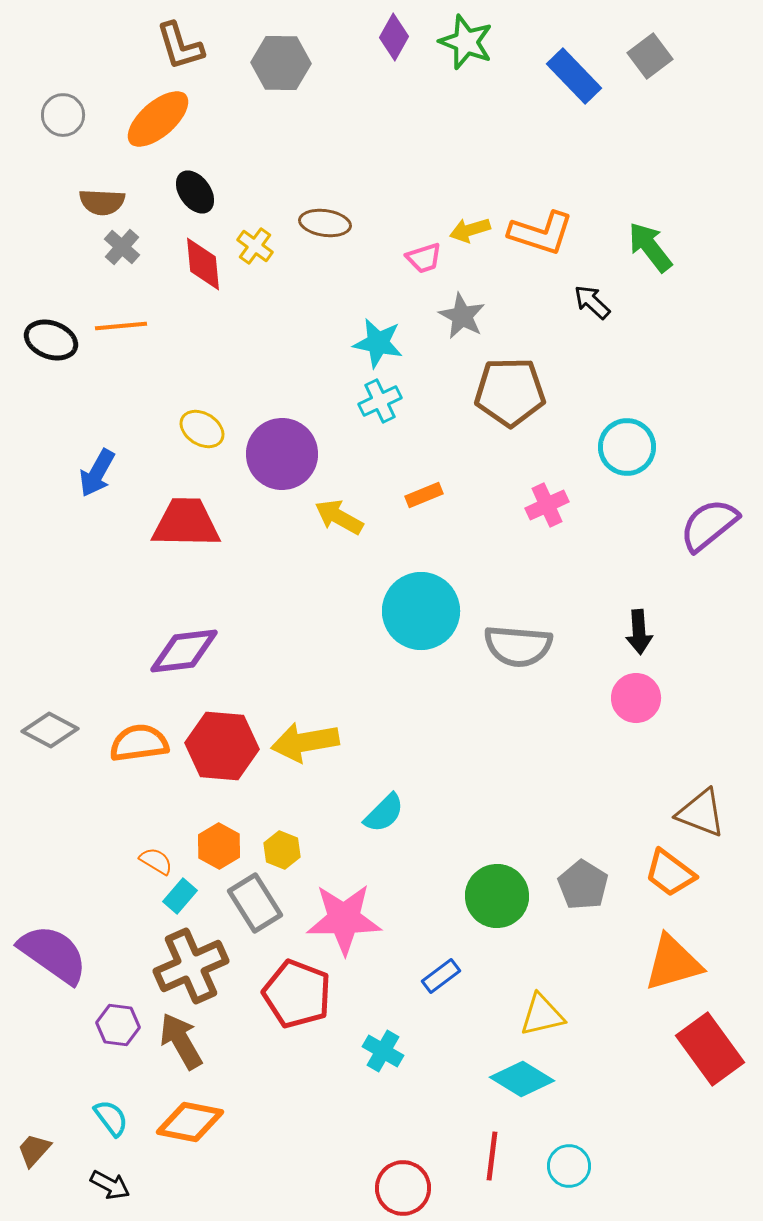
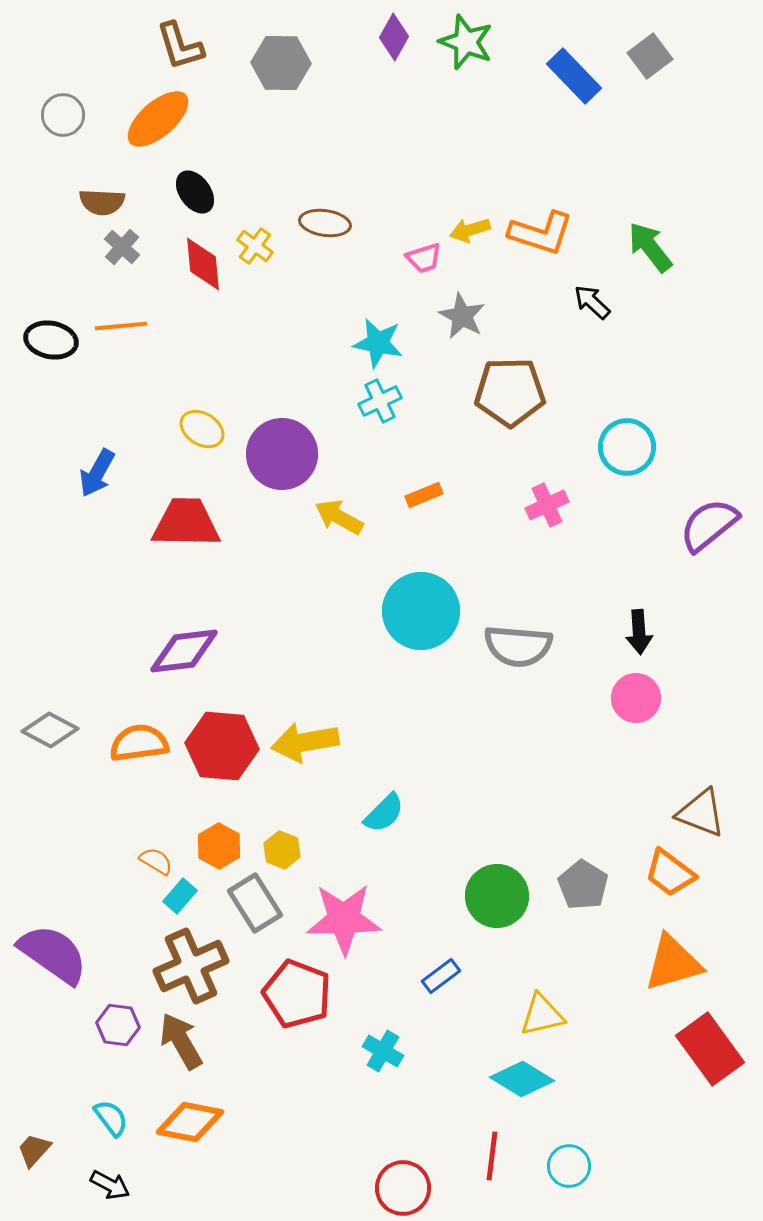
black ellipse at (51, 340): rotated 9 degrees counterclockwise
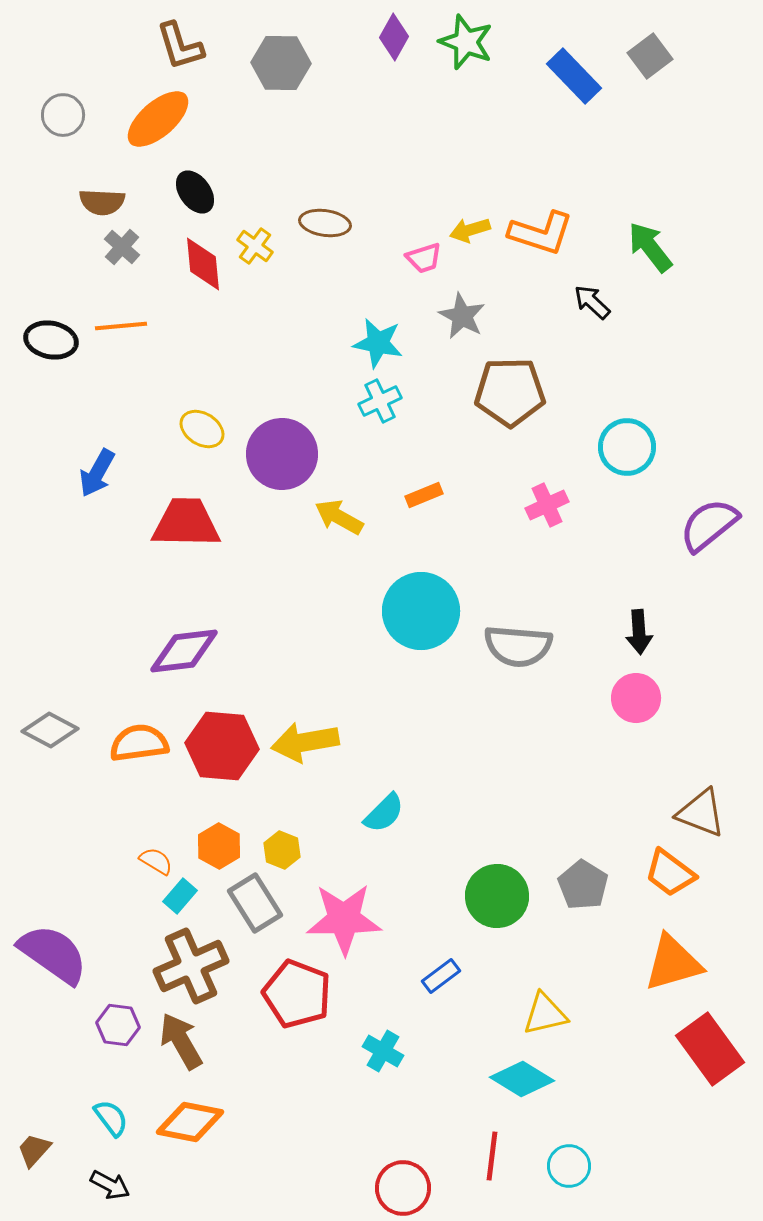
yellow triangle at (542, 1015): moved 3 px right, 1 px up
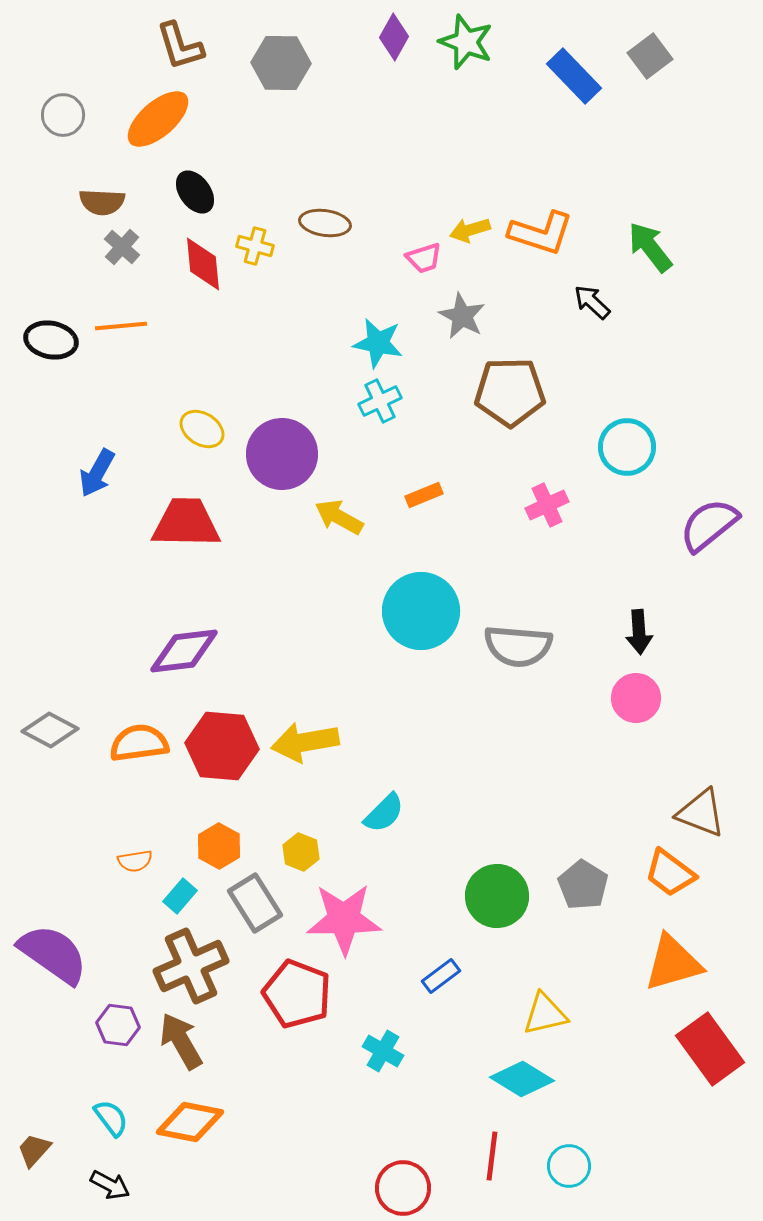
yellow cross at (255, 246): rotated 21 degrees counterclockwise
yellow hexagon at (282, 850): moved 19 px right, 2 px down
orange semicircle at (156, 861): moved 21 px left; rotated 140 degrees clockwise
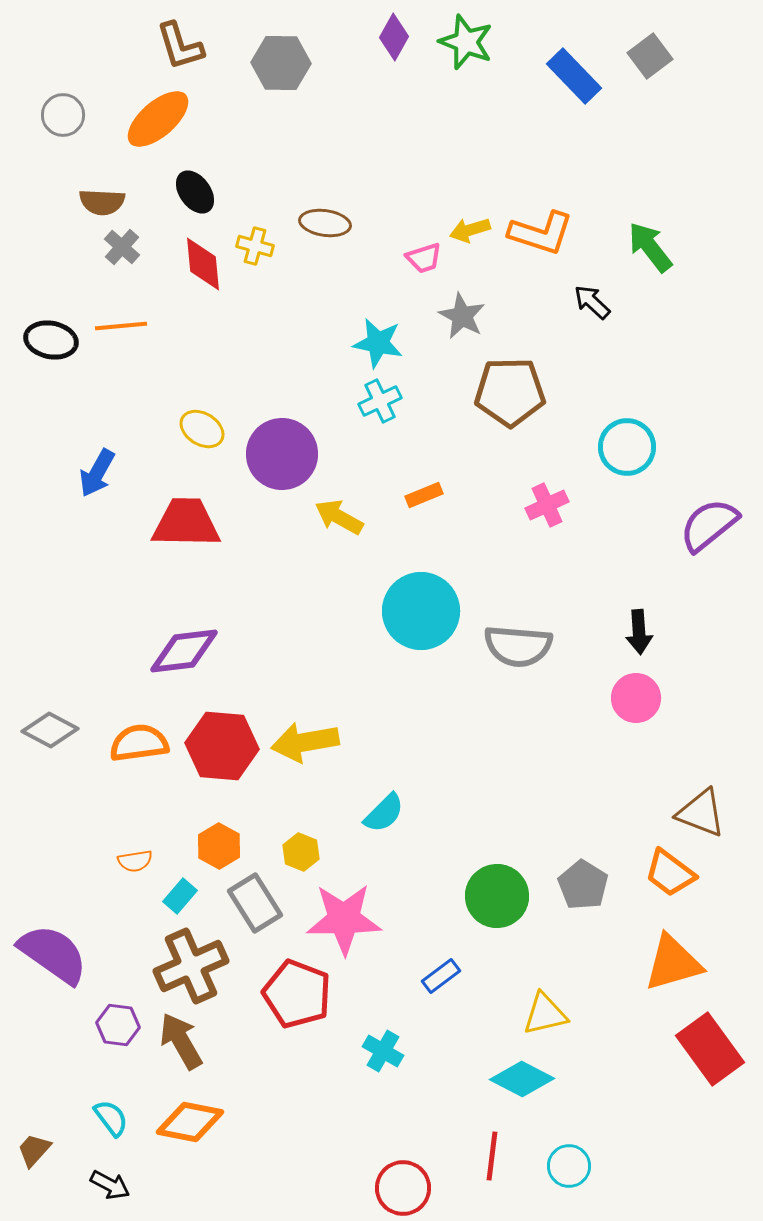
cyan diamond at (522, 1079): rotated 4 degrees counterclockwise
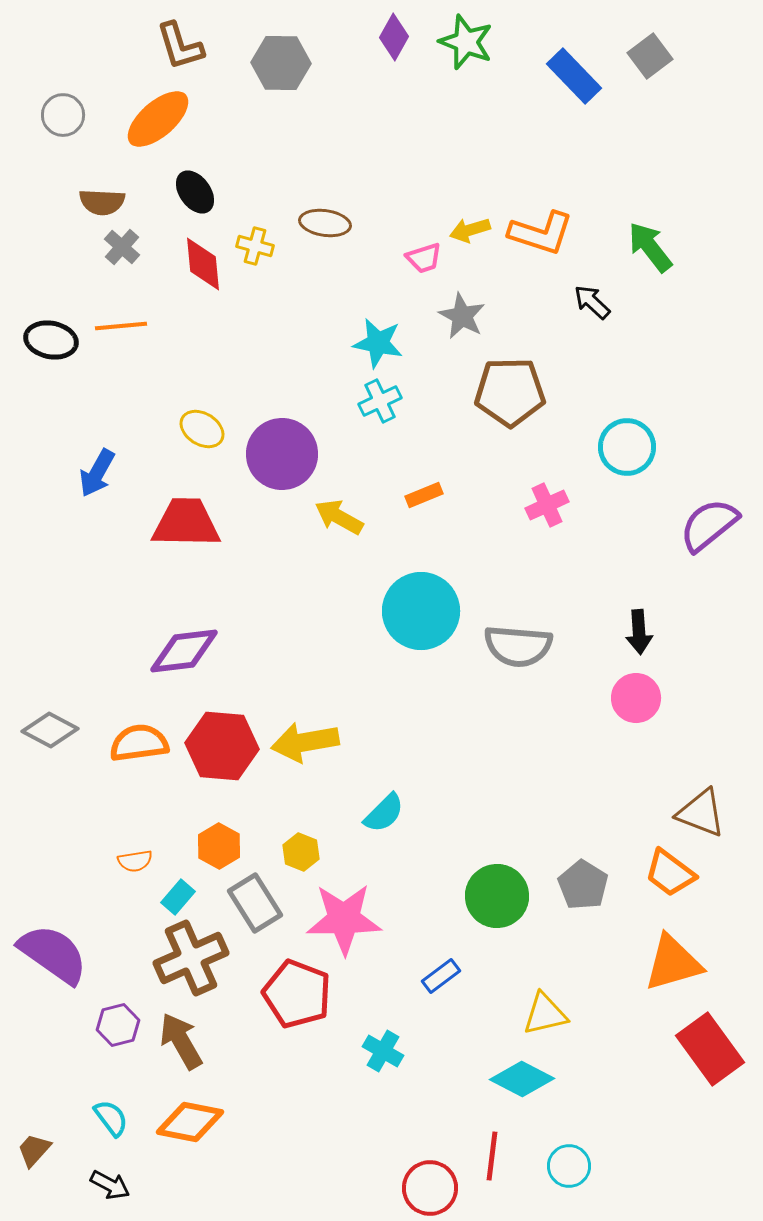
cyan rectangle at (180, 896): moved 2 px left, 1 px down
brown cross at (191, 966): moved 8 px up
purple hexagon at (118, 1025): rotated 21 degrees counterclockwise
red circle at (403, 1188): moved 27 px right
